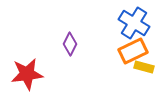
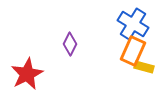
blue cross: moved 1 px left, 1 px down
orange rectangle: rotated 40 degrees counterclockwise
red star: rotated 20 degrees counterclockwise
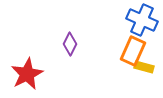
blue cross: moved 9 px right, 4 px up; rotated 8 degrees counterclockwise
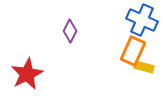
purple diamond: moved 13 px up
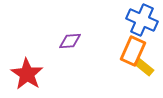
purple diamond: moved 10 px down; rotated 60 degrees clockwise
yellow rectangle: rotated 24 degrees clockwise
red star: rotated 12 degrees counterclockwise
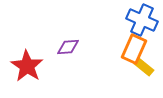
purple diamond: moved 2 px left, 6 px down
orange rectangle: moved 1 px right, 2 px up
red star: moved 8 px up
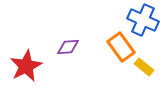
blue cross: moved 1 px right
orange rectangle: moved 13 px left, 2 px up; rotated 60 degrees counterclockwise
red star: moved 1 px left; rotated 12 degrees clockwise
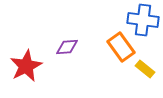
blue cross: rotated 16 degrees counterclockwise
purple diamond: moved 1 px left
yellow rectangle: moved 1 px right, 2 px down
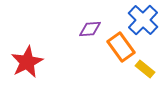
blue cross: rotated 36 degrees clockwise
purple diamond: moved 23 px right, 18 px up
red star: moved 1 px right, 4 px up
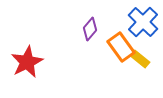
blue cross: moved 2 px down
purple diamond: rotated 45 degrees counterclockwise
yellow rectangle: moved 5 px left, 10 px up
